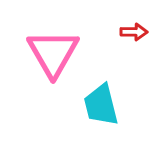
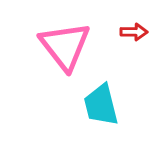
pink triangle: moved 12 px right, 7 px up; rotated 8 degrees counterclockwise
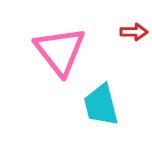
pink triangle: moved 5 px left, 5 px down
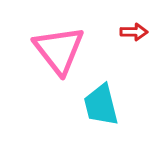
pink triangle: moved 1 px left, 1 px up
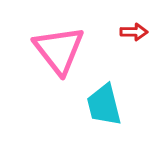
cyan trapezoid: moved 3 px right
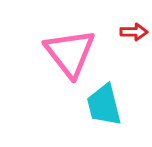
pink triangle: moved 11 px right, 3 px down
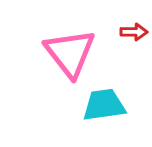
cyan trapezoid: rotated 96 degrees clockwise
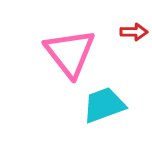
cyan trapezoid: rotated 12 degrees counterclockwise
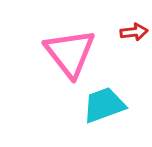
red arrow: rotated 8 degrees counterclockwise
